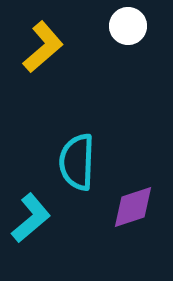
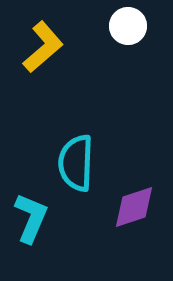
cyan semicircle: moved 1 px left, 1 px down
purple diamond: moved 1 px right
cyan L-shape: rotated 27 degrees counterclockwise
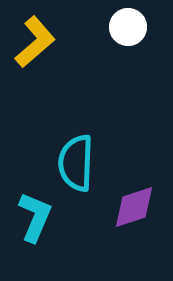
white circle: moved 1 px down
yellow L-shape: moved 8 px left, 5 px up
cyan L-shape: moved 4 px right, 1 px up
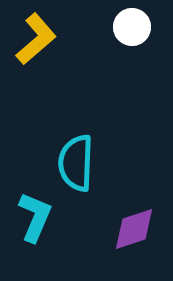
white circle: moved 4 px right
yellow L-shape: moved 1 px right, 3 px up
purple diamond: moved 22 px down
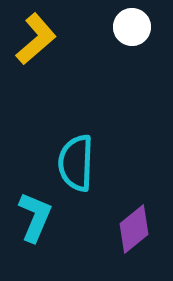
purple diamond: rotated 21 degrees counterclockwise
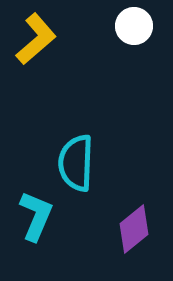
white circle: moved 2 px right, 1 px up
cyan L-shape: moved 1 px right, 1 px up
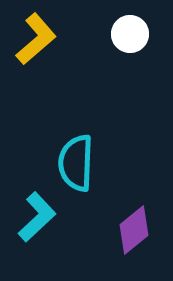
white circle: moved 4 px left, 8 px down
cyan L-shape: moved 1 px right, 1 px down; rotated 24 degrees clockwise
purple diamond: moved 1 px down
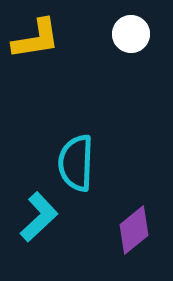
white circle: moved 1 px right
yellow L-shape: rotated 32 degrees clockwise
cyan L-shape: moved 2 px right
